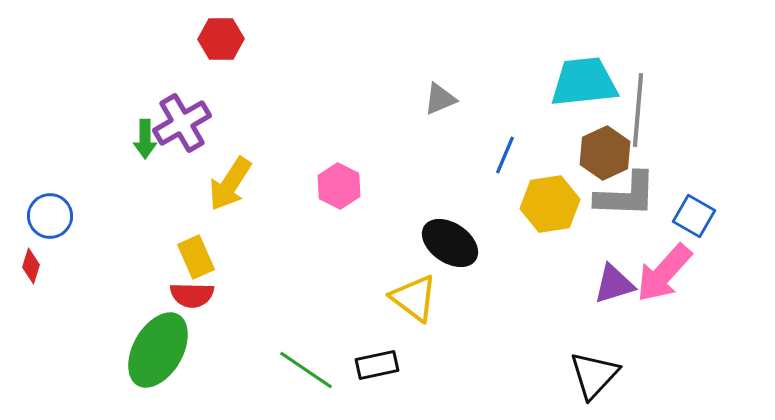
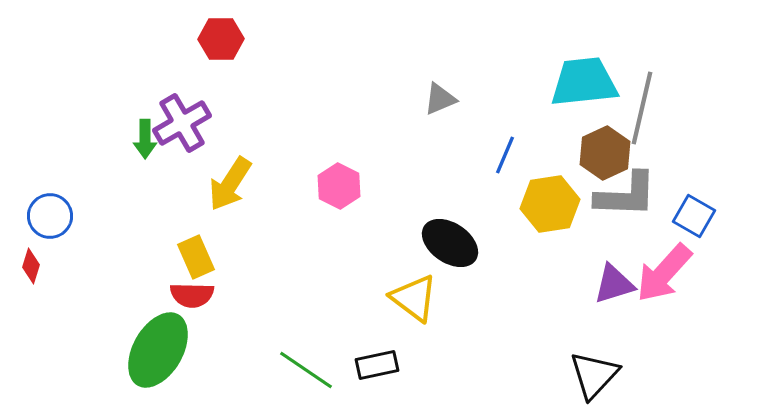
gray line: moved 4 px right, 2 px up; rotated 8 degrees clockwise
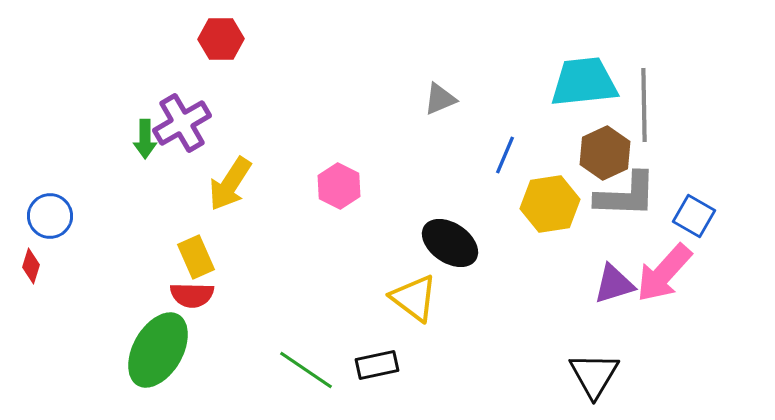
gray line: moved 2 px right, 3 px up; rotated 14 degrees counterclockwise
black triangle: rotated 12 degrees counterclockwise
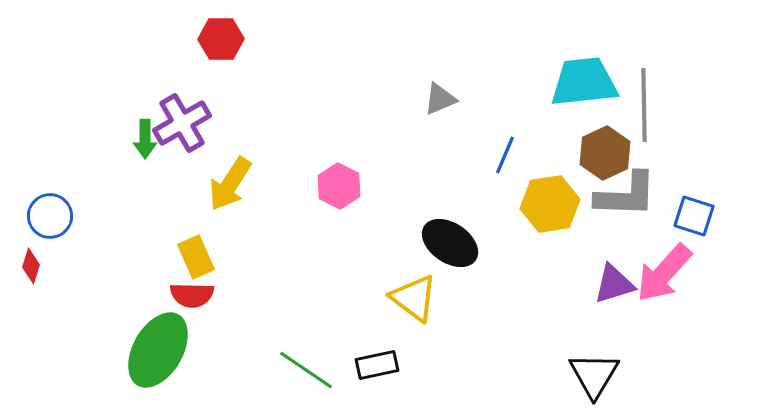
blue square: rotated 12 degrees counterclockwise
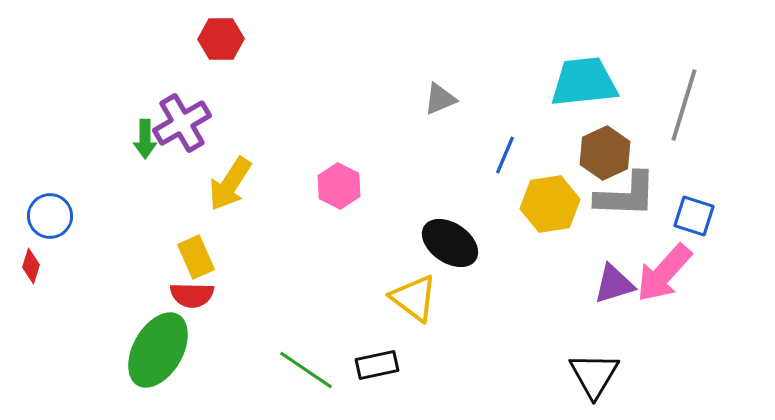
gray line: moved 40 px right; rotated 18 degrees clockwise
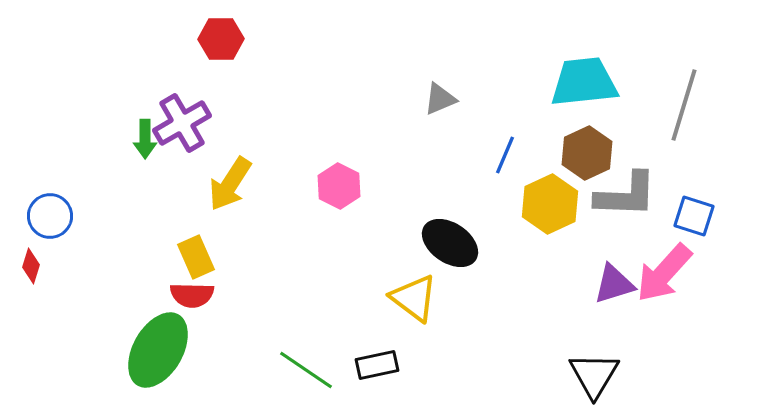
brown hexagon: moved 18 px left
yellow hexagon: rotated 16 degrees counterclockwise
